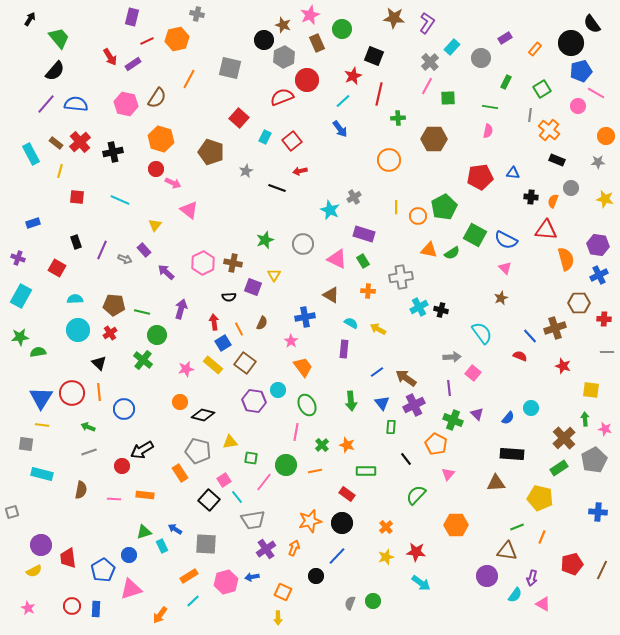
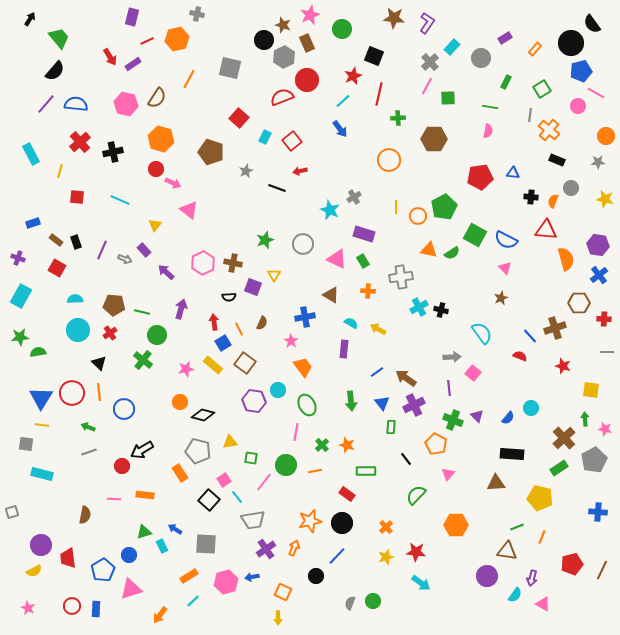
brown rectangle at (317, 43): moved 10 px left
brown rectangle at (56, 143): moved 97 px down
blue cross at (599, 275): rotated 12 degrees counterclockwise
purple triangle at (477, 414): moved 2 px down
brown semicircle at (81, 490): moved 4 px right, 25 px down
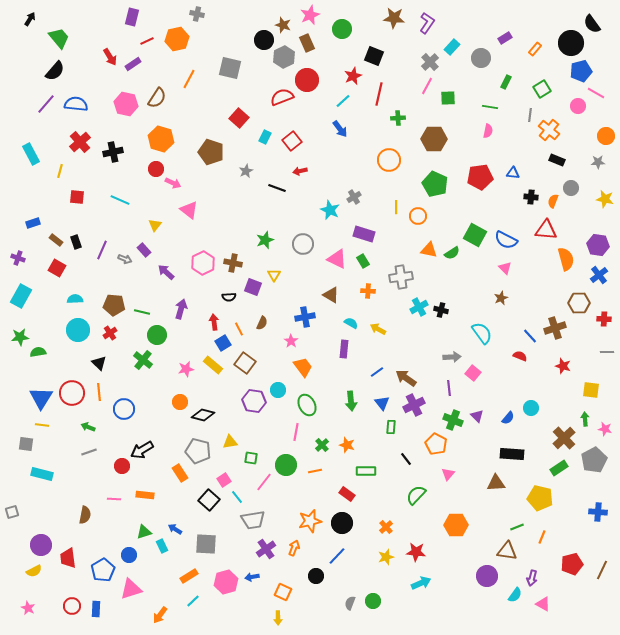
green pentagon at (444, 207): moved 9 px left, 23 px up; rotated 20 degrees counterclockwise
cyan arrow at (421, 583): rotated 60 degrees counterclockwise
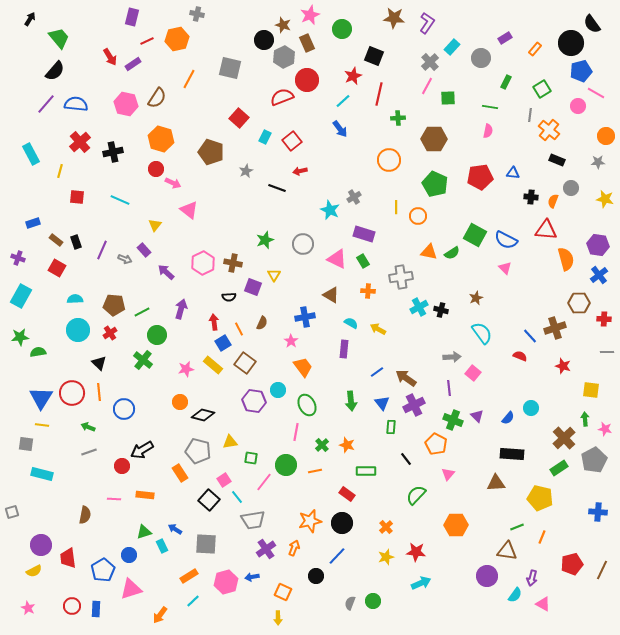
orange triangle at (429, 250): moved 2 px down
brown star at (501, 298): moved 25 px left
green line at (142, 312): rotated 42 degrees counterclockwise
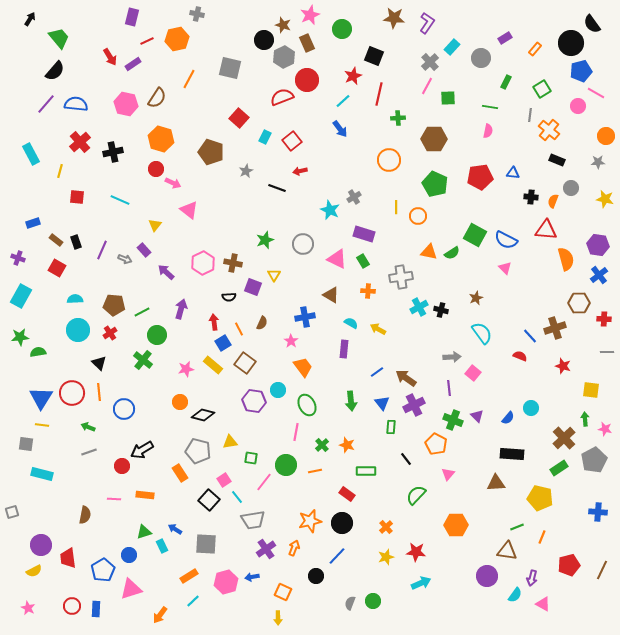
red pentagon at (572, 564): moved 3 px left, 1 px down
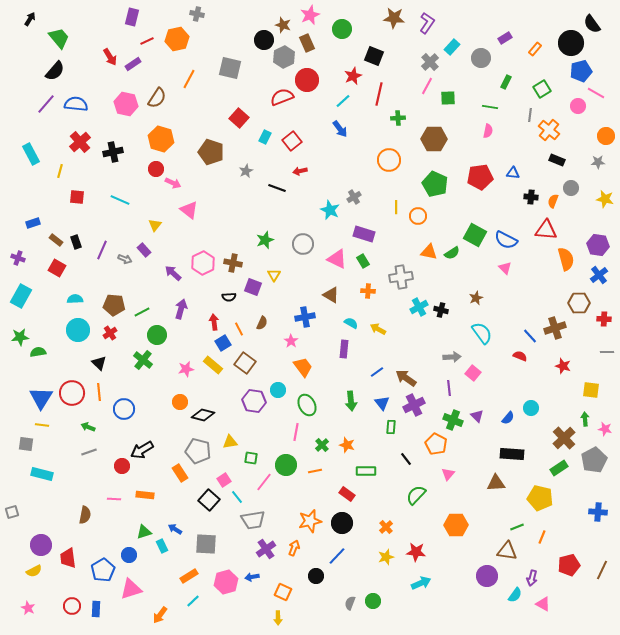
purple arrow at (166, 272): moved 7 px right, 1 px down
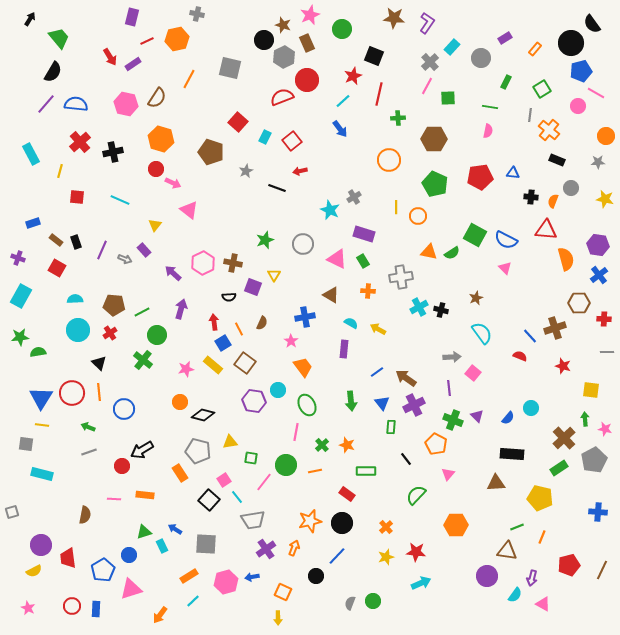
black semicircle at (55, 71): moved 2 px left, 1 px down; rotated 10 degrees counterclockwise
red square at (239, 118): moved 1 px left, 4 px down
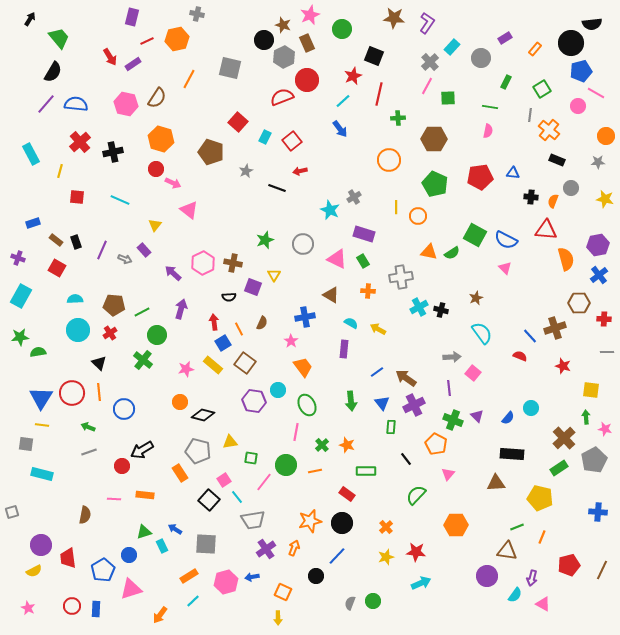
black semicircle at (592, 24): rotated 60 degrees counterclockwise
purple hexagon at (598, 245): rotated 20 degrees counterclockwise
green arrow at (585, 419): moved 1 px right, 2 px up
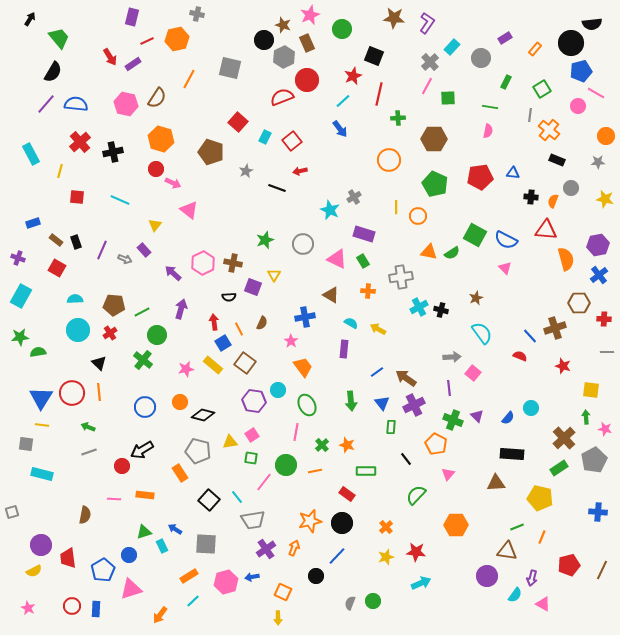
blue circle at (124, 409): moved 21 px right, 2 px up
pink square at (224, 480): moved 28 px right, 45 px up
